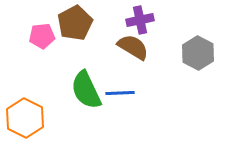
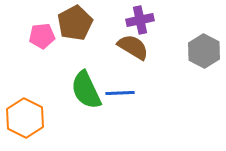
gray hexagon: moved 6 px right, 2 px up
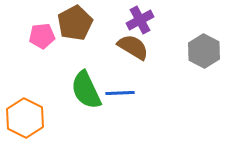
purple cross: rotated 16 degrees counterclockwise
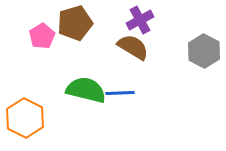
brown pentagon: rotated 12 degrees clockwise
pink pentagon: rotated 25 degrees counterclockwise
green semicircle: rotated 129 degrees clockwise
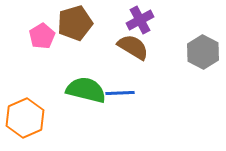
gray hexagon: moved 1 px left, 1 px down
orange hexagon: rotated 9 degrees clockwise
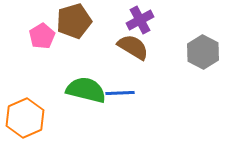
brown pentagon: moved 1 px left, 2 px up
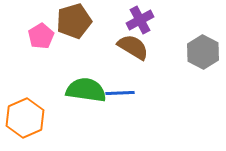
pink pentagon: moved 1 px left
green semicircle: rotated 6 degrees counterclockwise
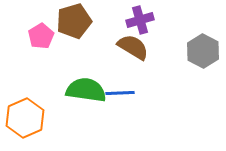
purple cross: rotated 12 degrees clockwise
gray hexagon: moved 1 px up
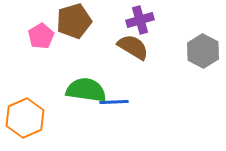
blue line: moved 6 px left, 9 px down
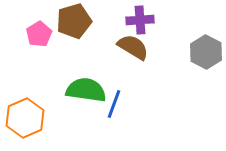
purple cross: rotated 12 degrees clockwise
pink pentagon: moved 2 px left, 2 px up
gray hexagon: moved 3 px right, 1 px down
blue line: moved 2 px down; rotated 68 degrees counterclockwise
